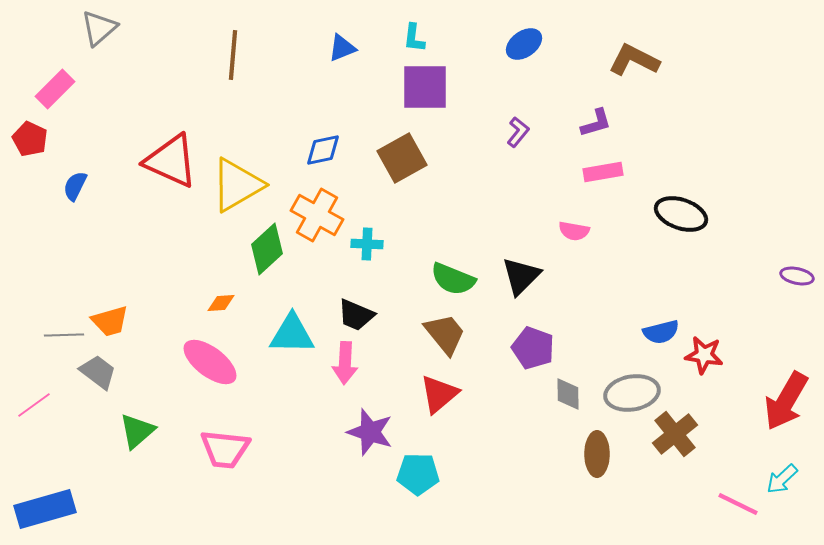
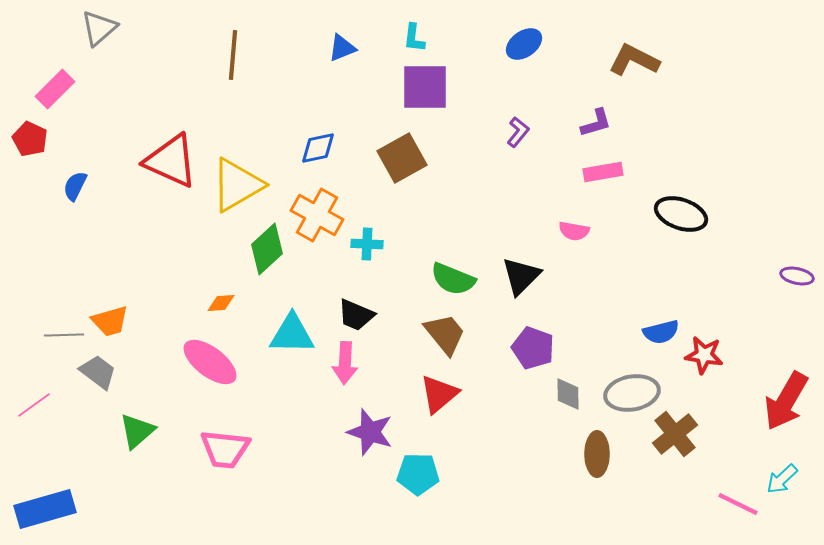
blue diamond at (323, 150): moved 5 px left, 2 px up
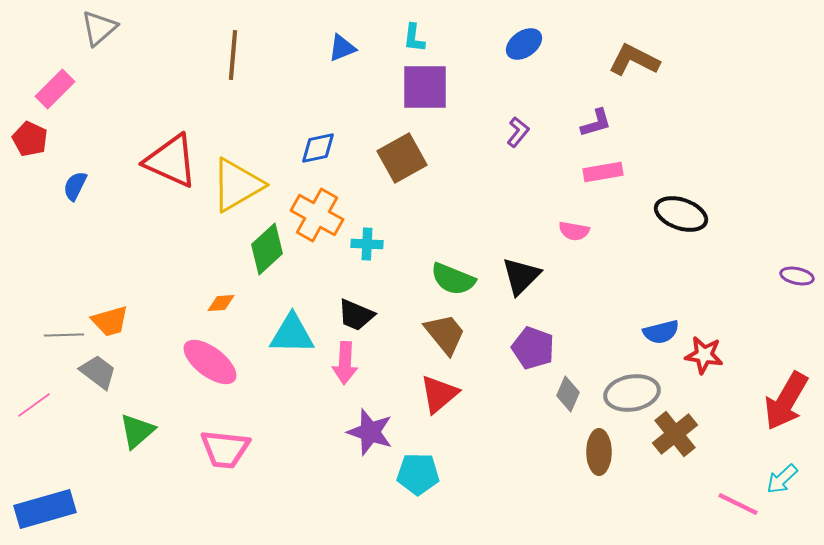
gray diamond at (568, 394): rotated 24 degrees clockwise
brown ellipse at (597, 454): moved 2 px right, 2 px up
